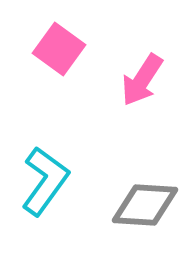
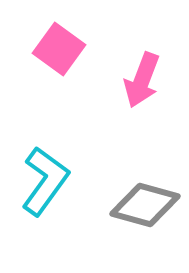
pink arrow: rotated 12 degrees counterclockwise
gray diamond: rotated 12 degrees clockwise
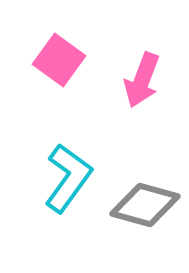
pink square: moved 11 px down
cyan L-shape: moved 23 px right, 3 px up
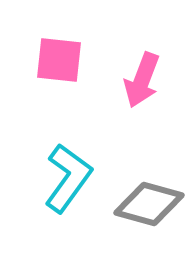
pink square: rotated 30 degrees counterclockwise
gray diamond: moved 4 px right, 1 px up
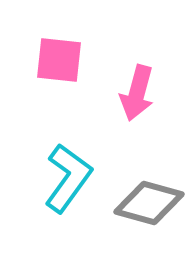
pink arrow: moved 5 px left, 13 px down; rotated 6 degrees counterclockwise
gray diamond: moved 1 px up
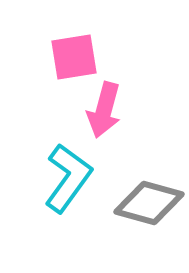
pink square: moved 15 px right, 3 px up; rotated 15 degrees counterclockwise
pink arrow: moved 33 px left, 17 px down
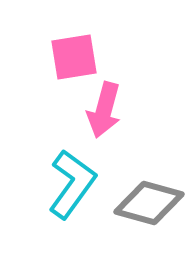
cyan L-shape: moved 4 px right, 6 px down
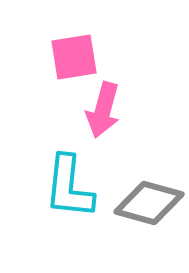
pink arrow: moved 1 px left
cyan L-shape: moved 3 px left, 3 px down; rotated 150 degrees clockwise
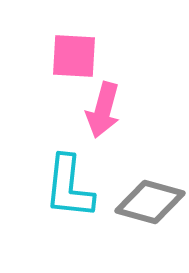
pink square: moved 1 px up; rotated 12 degrees clockwise
gray diamond: moved 1 px right, 1 px up
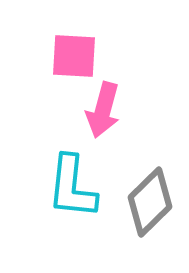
cyan L-shape: moved 3 px right
gray diamond: rotated 60 degrees counterclockwise
